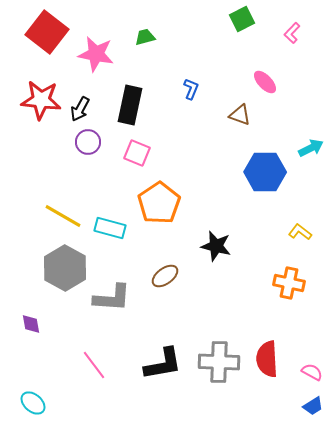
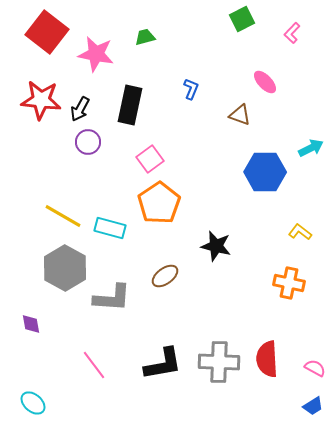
pink square: moved 13 px right, 6 px down; rotated 32 degrees clockwise
pink semicircle: moved 3 px right, 4 px up
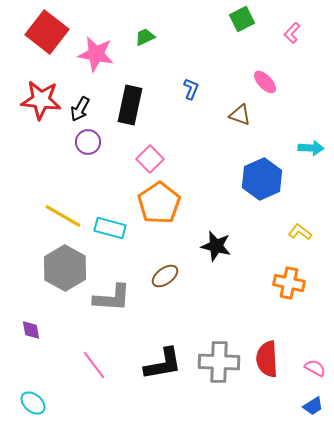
green trapezoid: rotated 10 degrees counterclockwise
cyan arrow: rotated 30 degrees clockwise
pink square: rotated 8 degrees counterclockwise
blue hexagon: moved 3 px left, 7 px down; rotated 24 degrees counterclockwise
purple diamond: moved 6 px down
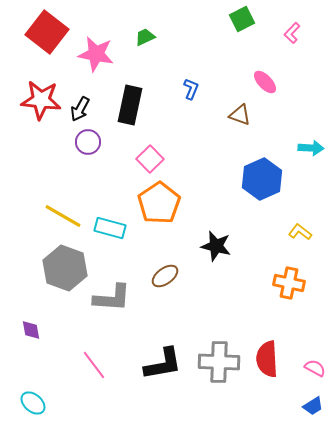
gray hexagon: rotated 9 degrees counterclockwise
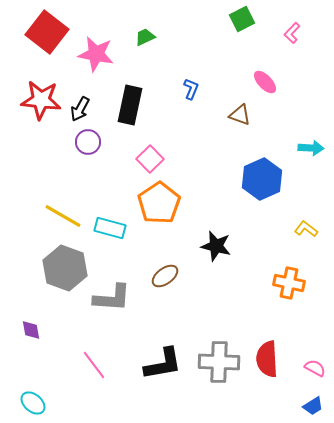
yellow L-shape: moved 6 px right, 3 px up
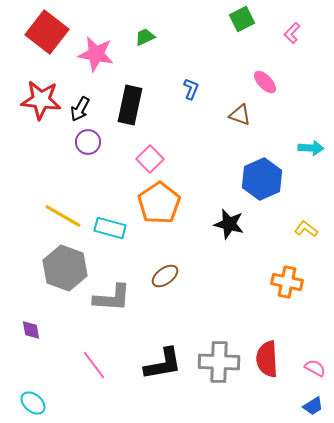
black star: moved 13 px right, 22 px up
orange cross: moved 2 px left, 1 px up
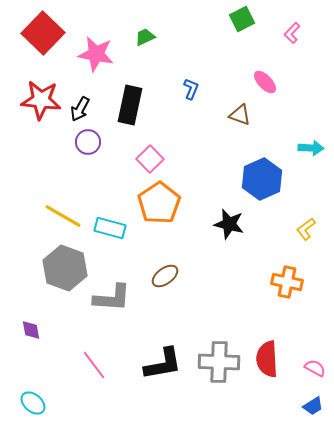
red square: moved 4 px left, 1 px down; rotated 6 degrees clockwise
yellow L-shape: rotated 75 degrees counterclockwise
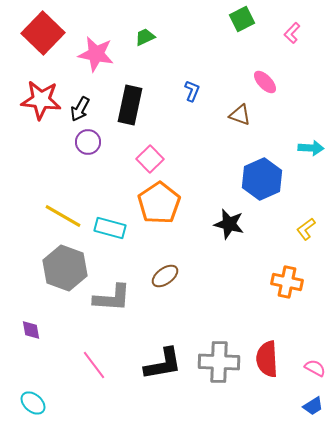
blue L-shape: moved 1 px right, 2 px down
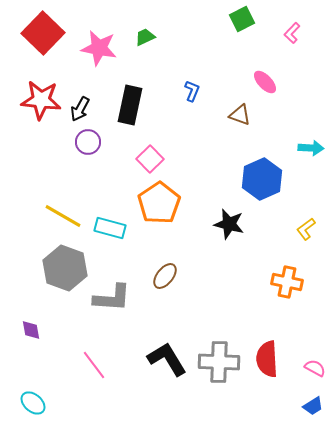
pink star: moved 3 px right, 6 px up
brown ellipse: rotated 16 degrees counterclockwise
black L-shape: moved 4 px right, 5 px up; rotated 111 degrees counterclockwise
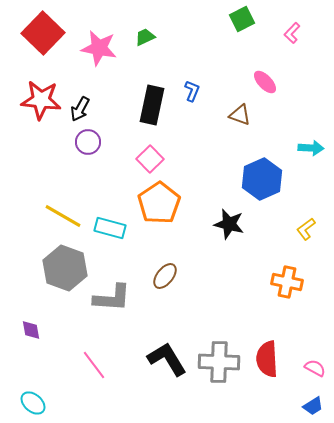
black rectangle: moved 22 px right
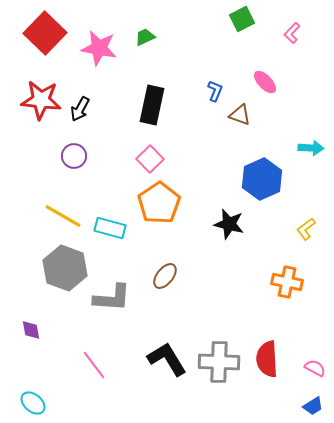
red square: moved 2 px right
blue L-shape: moved 23 px right
purple circle: moved 14 px left, 14 px down
